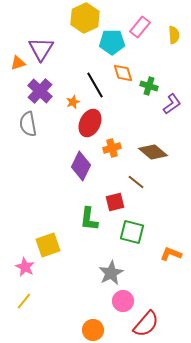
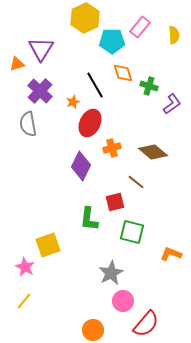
cyan pentagon: moved 1 px up
orange triangle: moved 1 px left, 1 px down
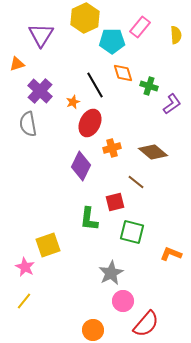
yellow semicircle: moved 2 px right
purple triangle: moved 14 px up
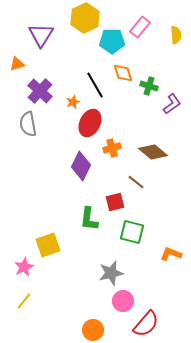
pink star: moved 1 px left; rotated 18 degrees clockwise
gray star: rotated 15 degrees clockwise
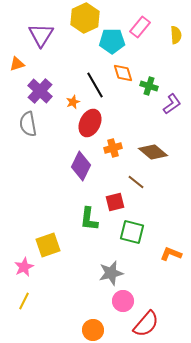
orange cross: moved 1 px right
yellow line: rotated 12 degrees counterclockwise
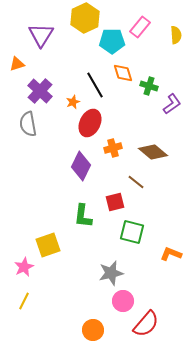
green L-shape: moved 6 px left, 3 px up
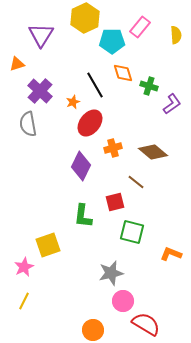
red ellipse: rotated 12 degrees clockwise
red semicircle: rotated 100 degrees counterclockwise
